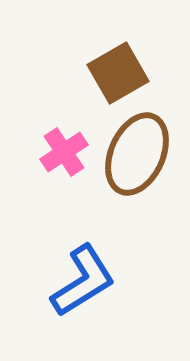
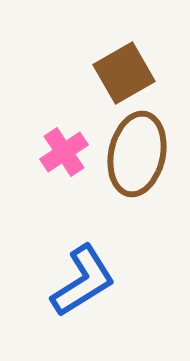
brown square: moved 6 px right
brown ellipse: rotated 12 degrees counterclockwise
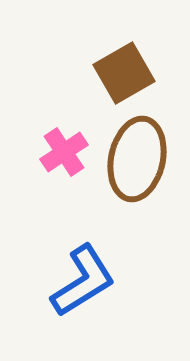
brown ellipse: moved 5 px down
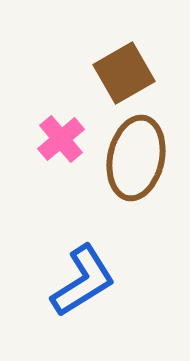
pink cross: moved 3 px left, 13 px up; rotated 6 degrees counterclockwise
brown ellipse: moved 1 px left, 1 px up
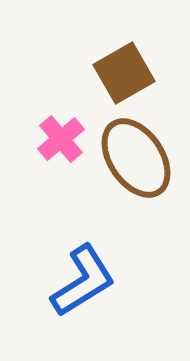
brown ellipse: rotated 46 degrees counterclockwise
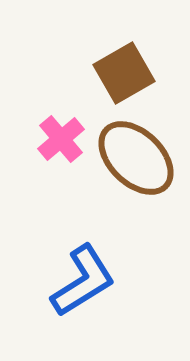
brown ellipse: rotated 12 degrees counterclockwise
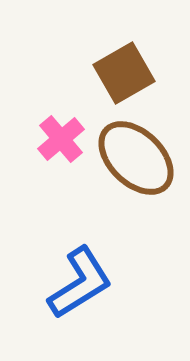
blue L-shape: moved 3 px left, 2 px down
